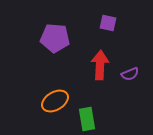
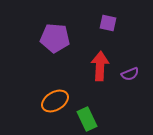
red arrow: moved 1 px down
green rectangle: rotated 15 degrees counterclockwise
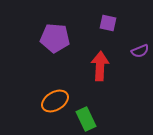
purple semicircle: moved 10 px right, 23 px up
green rectangle: moved 1 px left
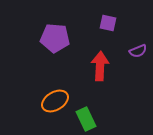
purple semicircle: moved 2 px left
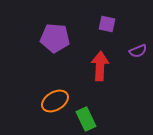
purple square: moved 1 px left, 1 px down
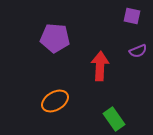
purple square: moved 25 px right, 8 px up
green rectangle: moved 28 px right; rotated 10 degrees counterclockwise
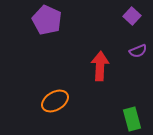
purple square: rotated 30 degrees clockwise
purple pentagon: moved 8 px left, 18 px up; rotated 20 degrees clockwise
green rectangle: moved 18 px right; rotated 20 degrees clockwise
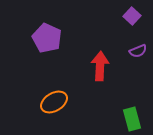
purple pentagon: moved 18 px down
orange ellipse: moved 1 px left, 1 px down
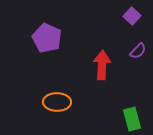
purple semicircle: rotated 24 degrees counterclockwise
red arrow: moved 2 px right, 1 px up
orange ellipse: moved 3 px right; rotated 32 degrees clockwise
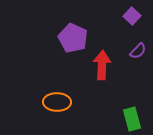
purple pentagon: moved 26 px right
